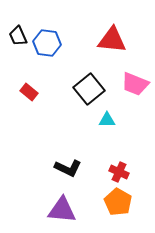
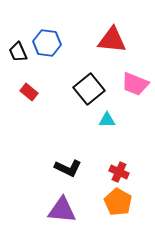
black trapezoid: moved 16 px down
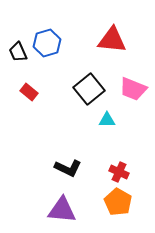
blue hexagon: rotated 24 degrees counterclockwise
pink trapezoid: moved 2 px left, 5 px down
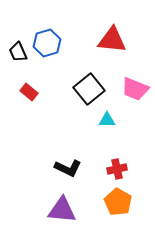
pink trapezoid: moved 2 px right
red cross: moved 2 px left, 3 px up; rotated 36 degrees counterclockwise
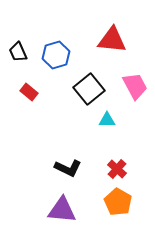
blue hexagon: moved 9 px right, 12 px down
pink trapezoid: moved 3 px up; rotated 140 degrees counterclockwise
red cross: rotated 36 degrees counterclockwise
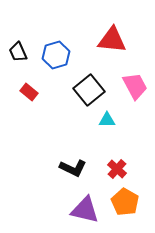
black square: moved 1 px down
black L-shape: moved 5 px right
orange pentagon: moved 7 px right
purple triangle: moved 23 px right; rotated 8 degrees clockwise
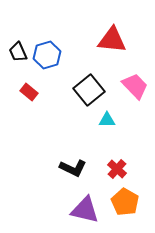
blue hexagon: moved 9 px left
pink trapezoid: rotated 16 degrees counterclockwise
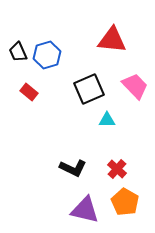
black square: moved 1 px up; rotated 16 degrees clockwise
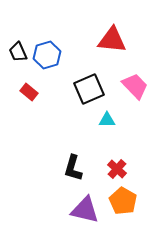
black L-shape: rotated 80 degrees clockwise
orange pentagon: moved 2 px left, 1 px up
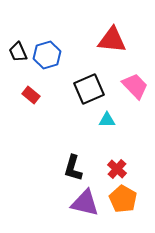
red rectangle: moved 2 px right, 3 px down
orange pentagon: moved 2 px up
purple triangle: moved 7 px up
